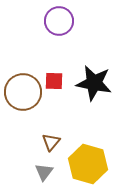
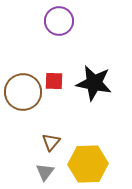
yellow hexagon: rotated 18 degrees counterclockwise
gray triangle: moved 1 px right
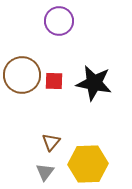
brown circle: moved 1 px left, 17 px up
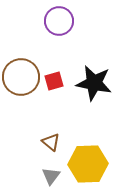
brown circle: moved 1 px left, 2 px down
red square: rotated 18 degrees counterclockwise
brown triangle: rotated 30 degrees counterclockwise
gray triangle: moved 6 px right, 4 px down
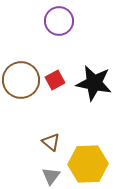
brown circle: moved 3 px down
red square: moved 1 px right, 1 px up; rotated 12 degrees counterclockwise
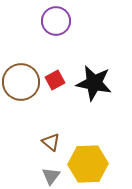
purple circle: moved 3 px left
brown circle: moved 2 px down
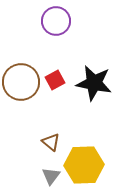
yellow hexagon: moved 4 px left, 1 px down
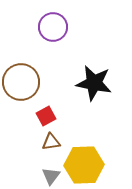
purple circle: moved 3 px left, 6 px down
red square: moved 9 px left, 36 px down
brown triangle: rotated 48 degrees counterclockwise
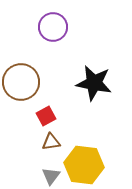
yellow hexagon: rotated 9 degrees clockwise
